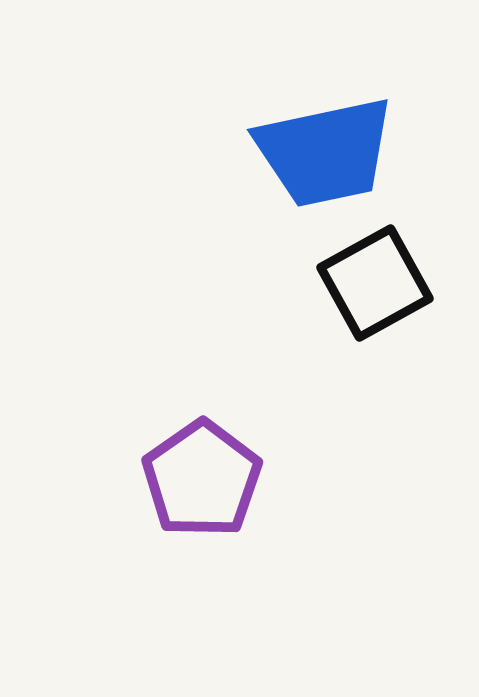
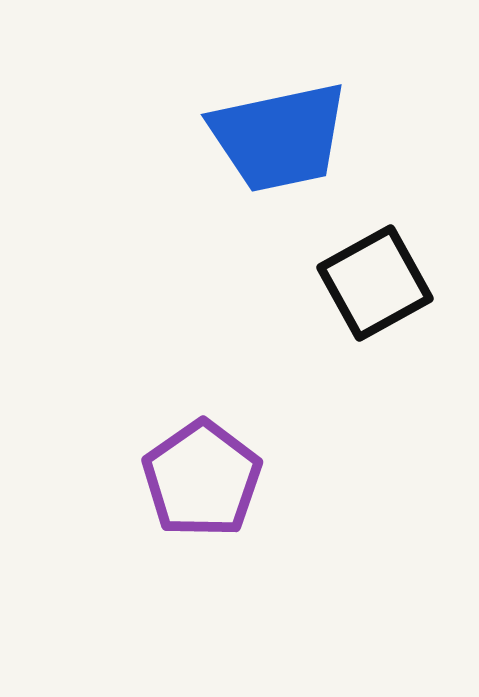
blue trapezoid: moved 46 px left, 15 px up
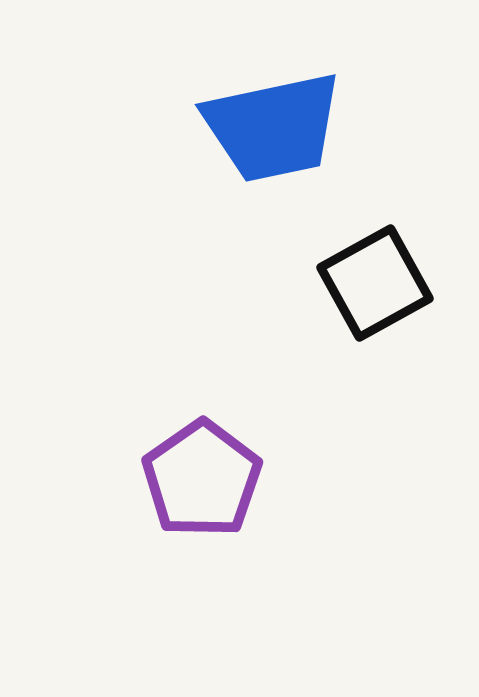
blue trapezoid: moved 6 px left, 10 px up
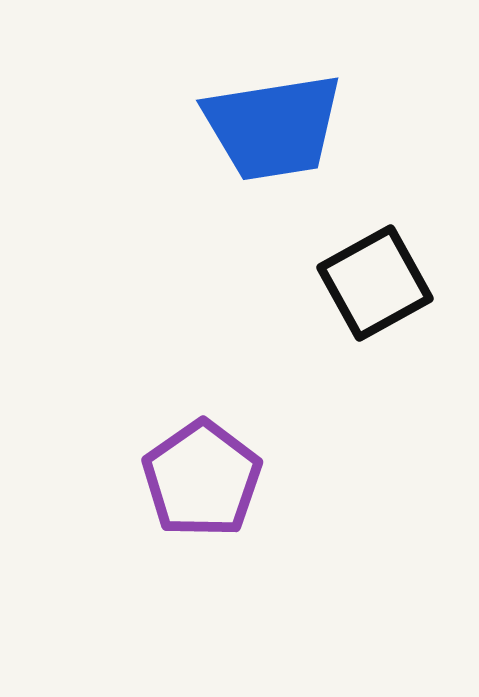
blue trapezoid: rotated 3 degrees clockwise
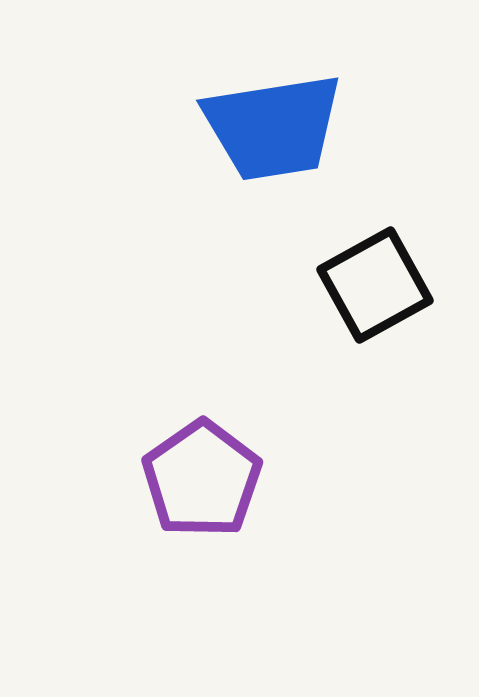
black square: moved 2 px down
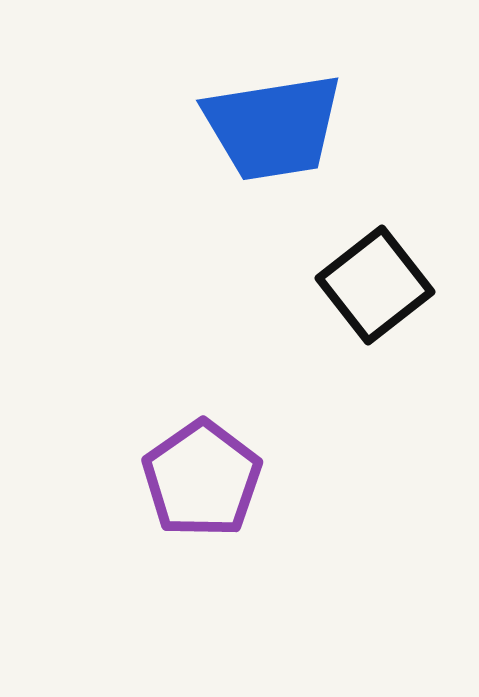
black square: rotated 9 degrees counterclockwise
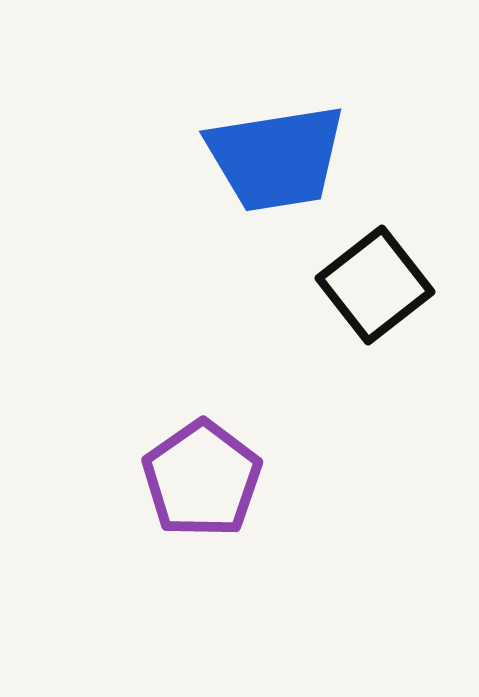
blue trapezoid: moved 3 px right, 31 px down
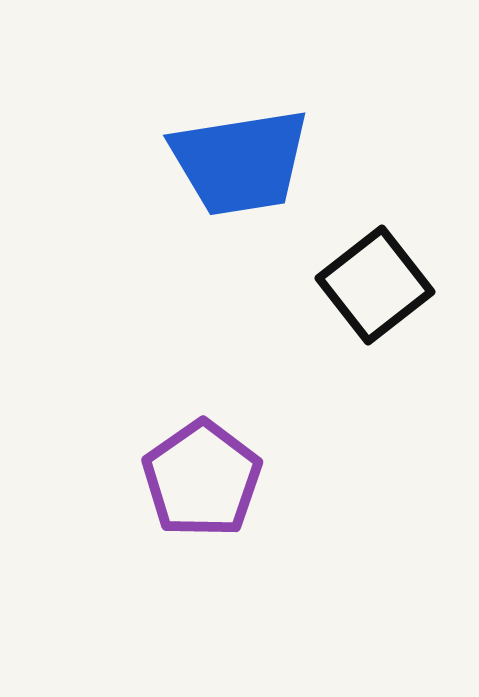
blue trapezoid: moved 36 px left, 4 px down
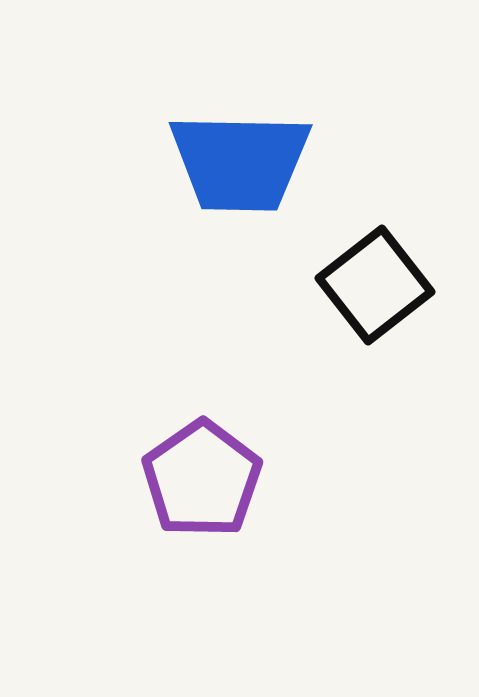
blue trapezoid: rotated 10 degrees clockwise
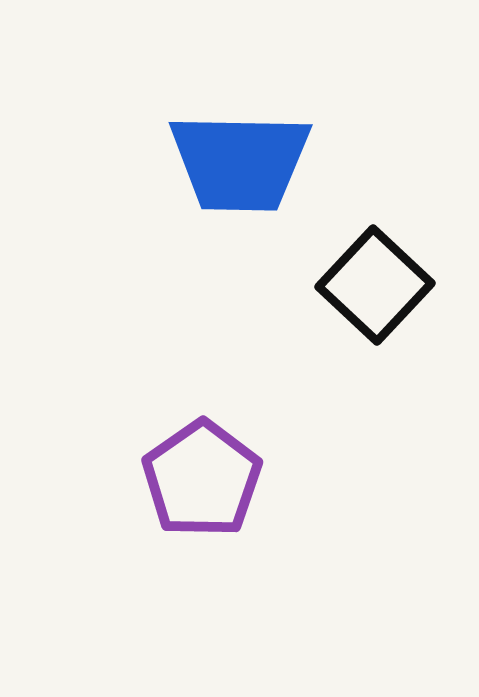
black square: rotated 9 degrees counterclockwise
